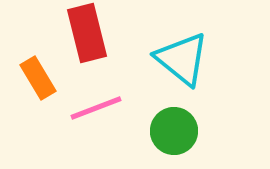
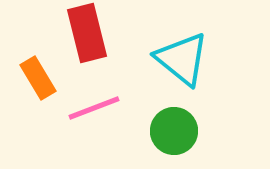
pink line: moved 2 px left
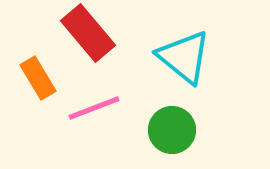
red rectangle: moved 1 px right; rotated 26 degrees counterclockwise
cyan triangle: moved 2 px right, 2 px up
green circle: moved 2 px left, 1 px up
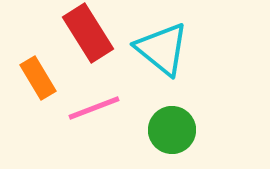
red rectangle: rotated 8 degrees clockwise
cyan triangle: moved 22 px left, 8 px up
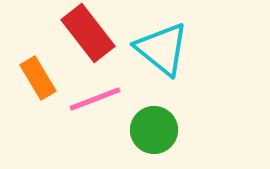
red rectangle: rotated 6 degrees counterclockwise
pink line: moved 1 px right, 9 px up
green circle: moved 18 px left
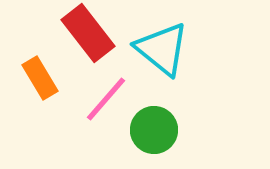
orange rectangle: moved 2 px right
pink line: moved 11 px right; rotated 28 degrees counterclockwise
